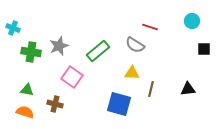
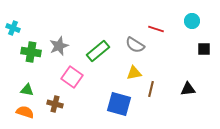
red line: moved 6 px right, 2 px down
yellow triangle: moved 2 px right; rotated 14 degrees counterclockwise
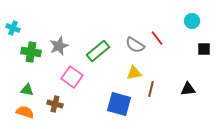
red line: moved 1 px right, 9 px down; rotated 35 degrees clockwise
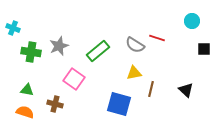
red line: rotated 35 degrees counterclockwise
pink square: moved 2 px right, 2 px down
black triangle: moved 2 px left, 1 px down; rotated 49 degrees clockwise
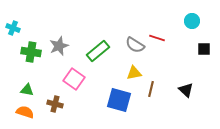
blue square: moved 4 px up
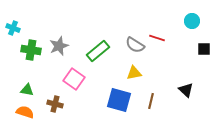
green cross: moved 2 px up
brown line: moved 12 px down
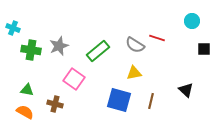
orange semicircle: rotated 12 degrees clockwise
